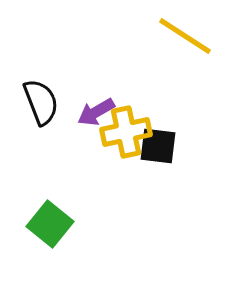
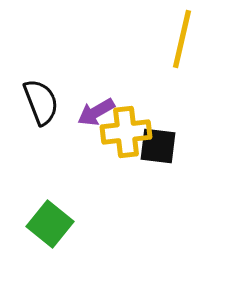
yellow line: moved 3 px left, 3 px down; rotated 70 degrees clockwise
yellow cross: rotated 6 degrees clockwise
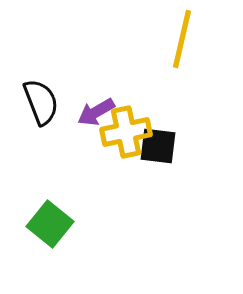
yellow cross: rotated 6 degrees counterclockwise
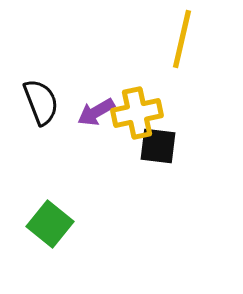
yellow cross: moved 11 px right, 19 px up
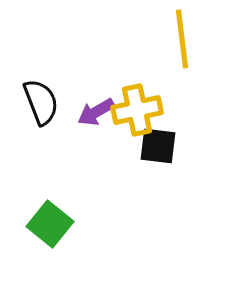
yellow line: rotated 20 degrees counterclockwise
yellow cross: moved 3 px up
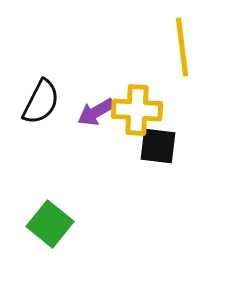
yellow line: moved 8 px down
black semicircle: rotated 48 degrees clockwise
yellow cross: rotated 15 degrees clockwise
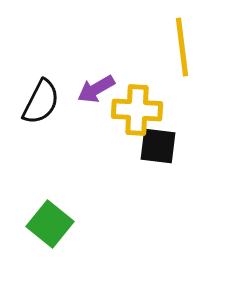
purple arrow: moved 23 px up
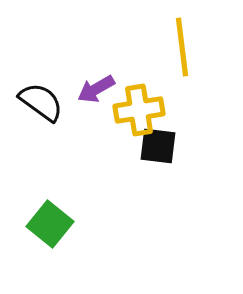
black semicircle: rotated 81 degrees counterclockwise
yellow cross: moved 2 px right; rotated 12 degrees counterclockwise
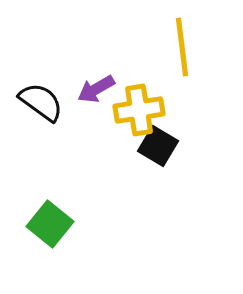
black square: rotated 24 degrees clockwise
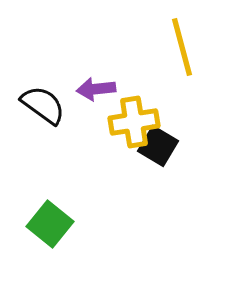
yellow line: rotated 8 degrees counterclockwise
purple arrow: rotated 24 degrees clockwise
black semicircle: moved 2 px right, 3 px down
yellow cross: moved 5 px left, 12 px down
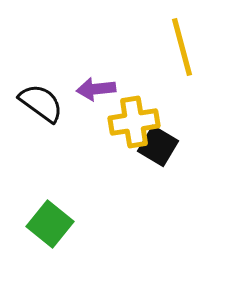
black semicircle: moved 2 px left, 2 px up
